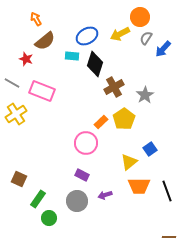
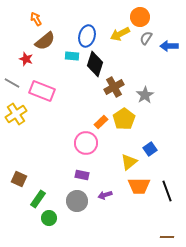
blue ellipse: rotated 45 degrees counterclockwise
blue arrow: moved 6 px right, 3 px up; rotated 48 degrees clockwise
purple rectangle: rotated 16 degrees counterclockwise
brown line: moved 2 px left
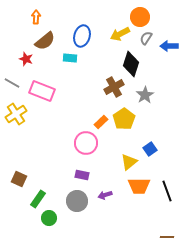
orange arrow: moved 2 px up; rotated 32 degrees clockwise
blue ellipse: moved 5 px left
cyan rectangle: moved 2 px left, 2 px down
black diamond: moved 36 px right
